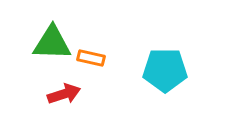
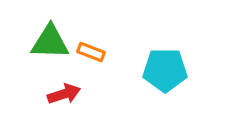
green triangle: moved 2 px left, 1 px up
orange rectangle: moved 6 px up; rotated 8 degrees clockwise
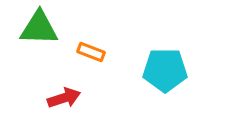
green triangle: moved 11 px left, 14 px up
red arrow: moved 4 px down
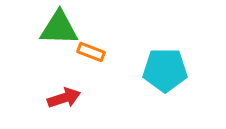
green triangle: moved 20 px right
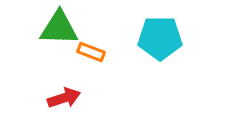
cyan pentagon: moved 5 px left, 32 px up
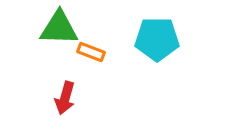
cyan pentagon: moved 3 px left, 1 px down
red arrow: moved 1 px right; rotated 124 degrees clockwise
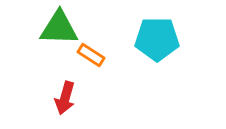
orange rectangle: moved 3 px down; rotated 12 degrees clockwise
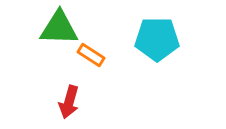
red arrow: moved 4 px right, 4 px down
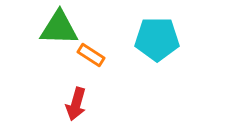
red arrow: moved 7 px right, 2 px down
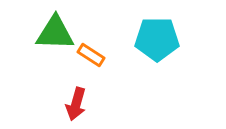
green triangle: moved 4 px left, 5 px down
